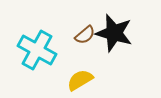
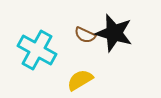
brown semicircle: rotated 65 degrees clockwise
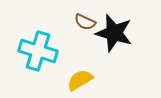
brown semicircle: moved 13 px up
cyan cross: moved 1 px right, 1 px down; rotated 12 degrees counterclockwise
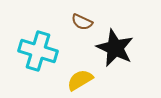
brown semicircle: moved 3 px left
black star: moved 1 px right, 15 px down; rotated 9 degrees clockwise
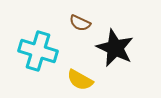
brown semicircle: moved 2 px left, 1 px down
yellow semicircle: rotated 120 degrees counterclockwise
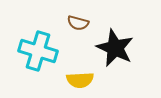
brown semicircle: moved 2 px left; rotated 10 degrees counterclockwise
yellow semicircle: rotated 32 degrees counterclockwise
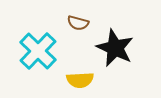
cyan cross: rotated 27 degrees clockwise
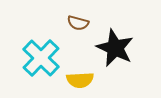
cyan cross: moved 3 px right, 7 px down
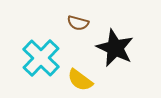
yellow semicircle: rotated 40 degrees clockwise
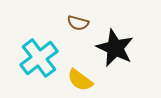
cyan cross: moved 2 px left; rotated 9 degrees clockwise
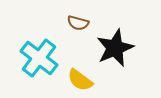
black star: rotated 24 degrees clockwise
cyan cross: rotated 15 degrees counterclockwise
